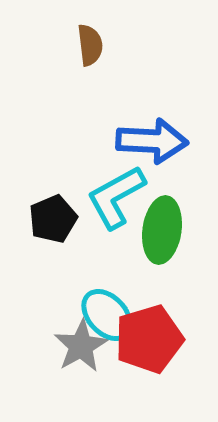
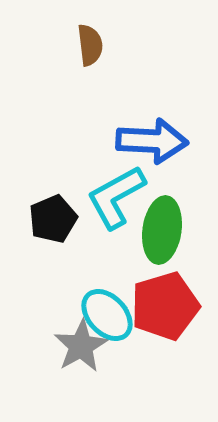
red pentagon: moved 16 px right, 33 px up
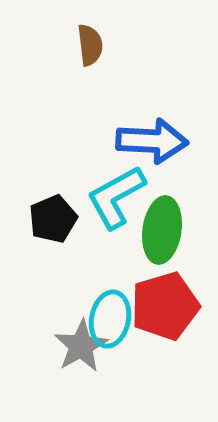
cyan ellipse: moved 3 px right, 4 px down; rotated 54 degrees clockwise
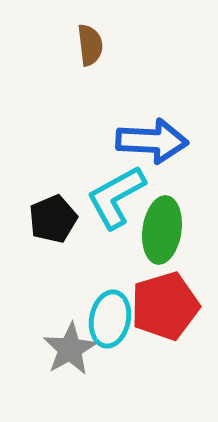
gray star: moved 11 px left, 3 px down
